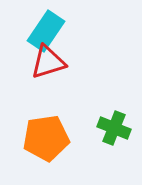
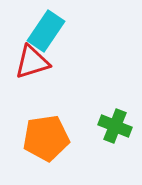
red triangle: moved 16 px left
green cross: moved 1 px right, 2 px up
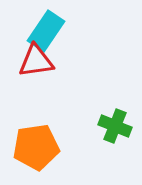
red triangle: moved 4 px right, 1 px up; rotated 9 degrees clockwise
orange pentagon: moved 10 px left, 9 px down
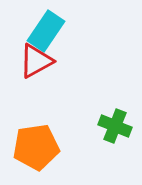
red triangle: rotated 21 degrees counterclockwise
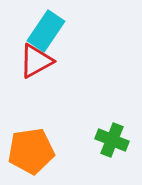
green cross: moved 3 px left, 14 px down
orange pentagon: moved 5 px left, 4 px down
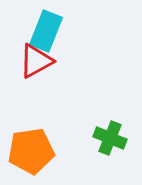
cyan rectangle: rotated 12 degrees counterclockwise
green cross: moved 2 px left, 2 px up
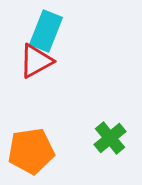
green cross: rotated 28 degrees clockwise
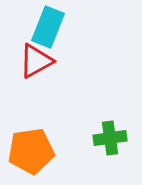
cyan rectangle: moved 2 px right, 4 px up
green cross: rotated 32 degrees clockwise
